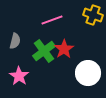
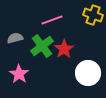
gray semicircle: moved 3 px up; rotated 119 degrees counterclockwise
green cross: moved 2 px left, 5 px up
pink star: moved 2 px up
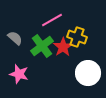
yellow cross: moved 16 px left, 22 px down
pink line: rotated 10 degrees counterclockwise
gray semicircle: rotated 56 degrees clockwise
red star: moved 1 px left, 2 px up
pink star: rotated 18 degrees counterclockwise
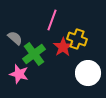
pink line: rotated 40 degrees counterclockwise
yellow cross: moved 2 px down
green cross: moved 8 px left, 8 px down
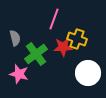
pink line: moved 2 px right, 1 px up
gray semicircle: rotated 35 degrees clockwise
red star: rotated 30 degrees clockwise
green cross: moved 2 px right
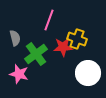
pink line: moved 5 px left, 1 px down
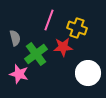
yellow cross: moved 11 px up
